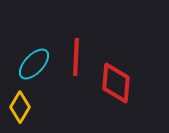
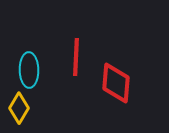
cyan ellipse: moved 5 px left, 6 px down; rotated 44 degrees counterclockwise
yellow diamond: moved 1 px left, 1 px down
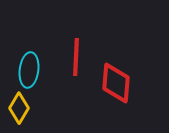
cyan ellipse: rotated 8 degrees clockwise
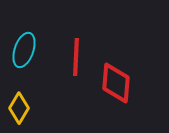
cyan ellipse: moved 5 px left, 20 px up; rotated 12 degrees clockwise
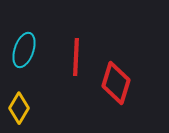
red diamond: rotated 12 degrees clockwise
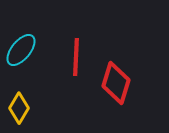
cyan ellipse: moved 3 px left; rotated 20 degrees clockwise
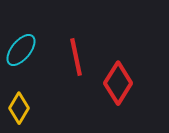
red line: rotated 15 degrees counterclockwise
red diamond: moved 2 px right; rotated 15 degrees clockwise
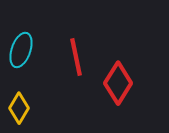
cyan ellipse: rotated 20 degrees counterclockwise
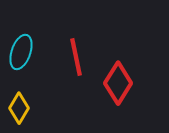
cyan ellipse: moved 2 px down
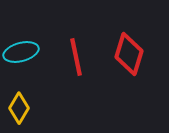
cyan ellipse: rotated 56 degrees clockwise
red diamond: moved 11 px right, 29 px up; rotated 15 degrees counterclockwise
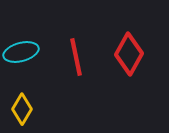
red diamond: rotated 12 degrees clockwise
yellow diamond: moved 3 px right, 1 px down
